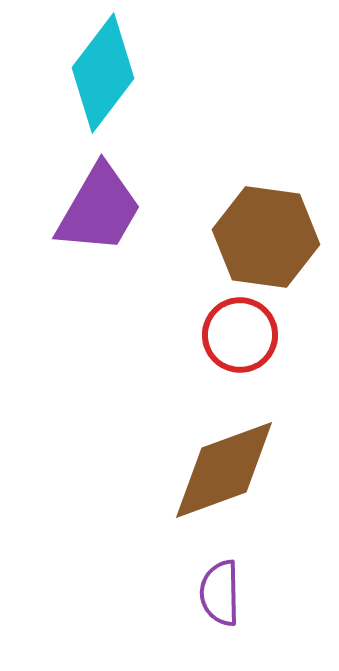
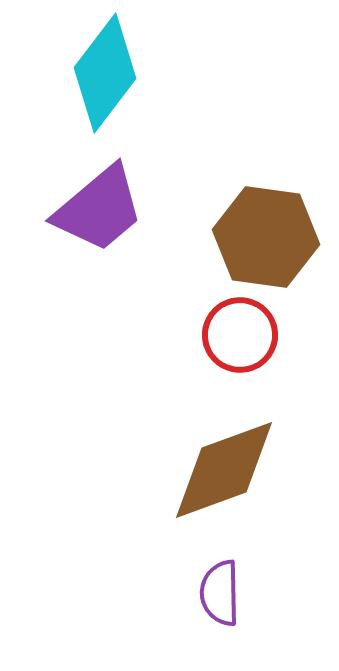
cyan diamond: moved 2 px right
purple trapezoid: rotated 20 degrees clockwise
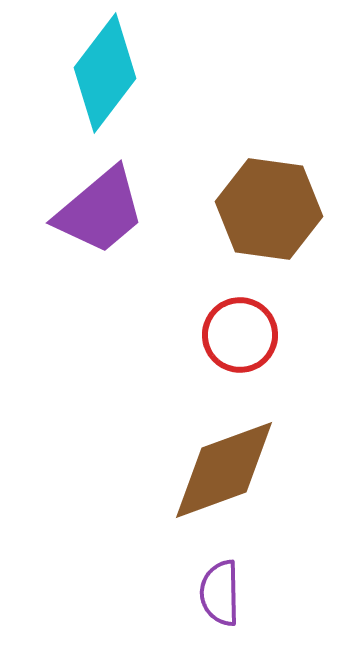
purple trapezoid: moved 1 px right, 2 px down
brown hexagon: moved 3 px right, 28 px up
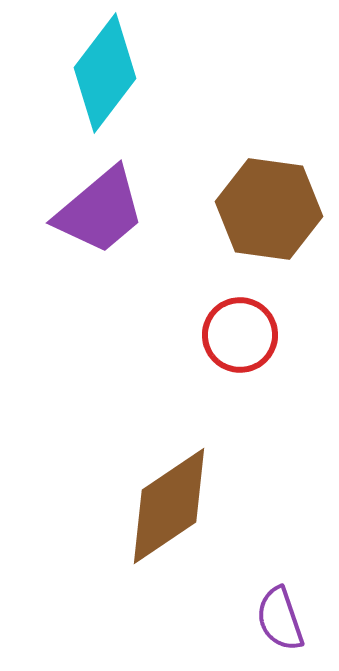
brown diamond: moved 55 px left, 36 px down; rotated 14 degrees counterclockwise
purple semicircle: moved 60 px right, 26 px down; rotated 18 degrees counterclockwise
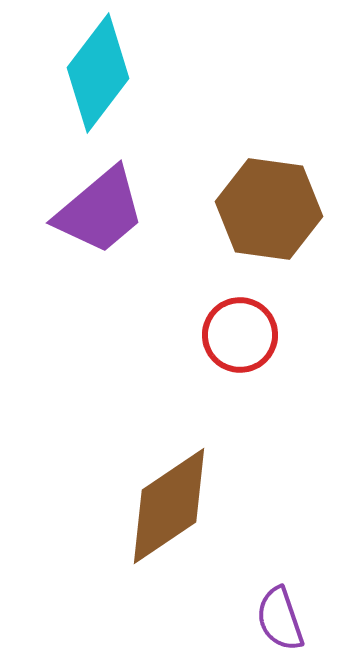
cyan diamond: moved 7 px left
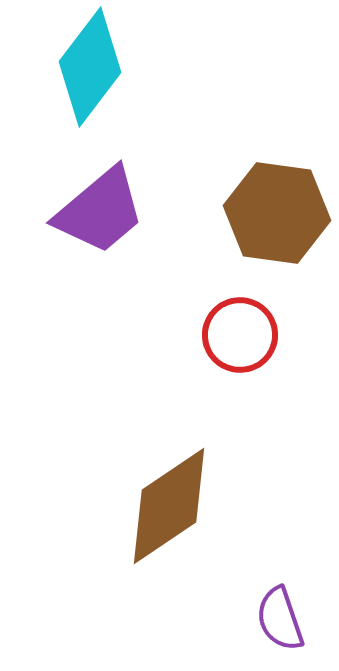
cyan diamond: moved 8 px left, 6 px up
brown hexagon: moved 8 px right, 4 px down
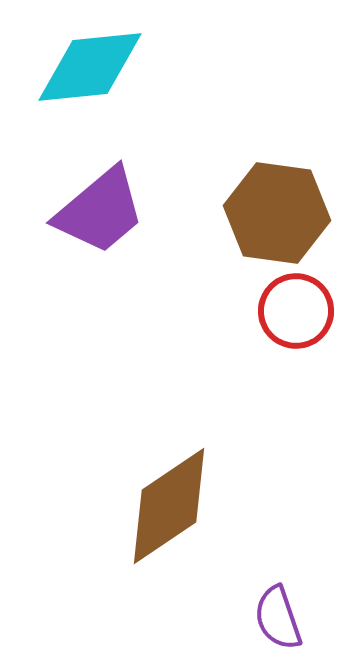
cyan diamond: rotated 47 degrees clockwise
red circle: moved 56 px right, 24 px up
purple semicircle: moved 2 px left, 1 px up
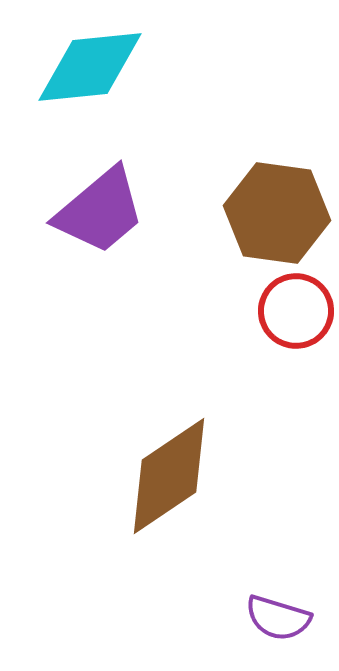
brown diamond: moved 30 px up
purple semicircle: rotated 54 degrees counterclockwise
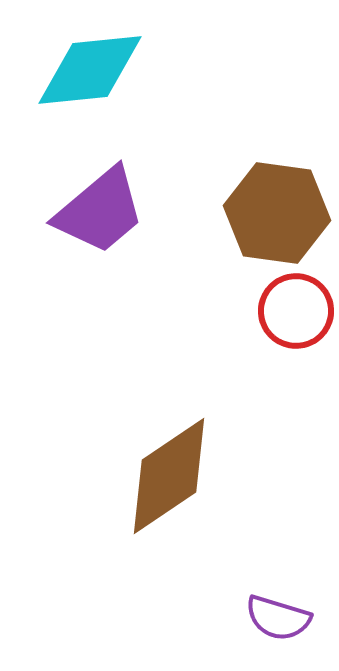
cyan diamond: moved 3 px down
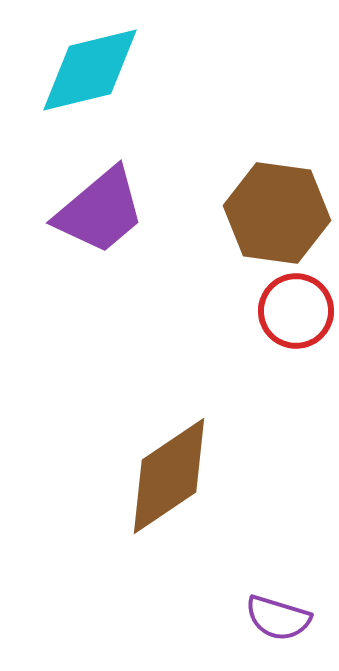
cyan diamond: rotated 8 degrees counterclockwise
